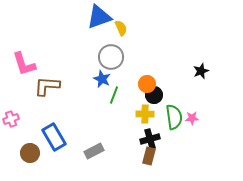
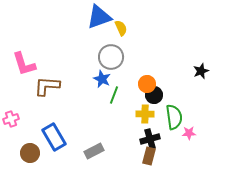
pink star: moved 3 px left, 15 px down
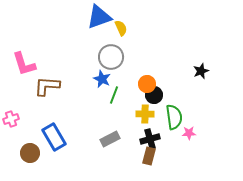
gray rectangle: moved 16 px right, 12 px up
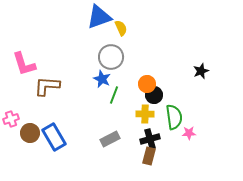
brown circle: moved 20 px up
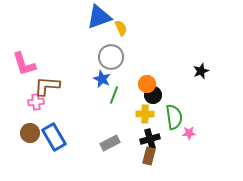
black circle: moved 1 px left
pink cross: moved 25 px right, 17 px up; rotated 14 degrees clockwise
gray rectangle: moved 4 px down
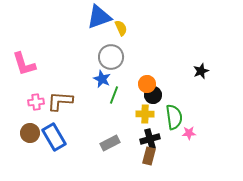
brown L-shape: moved 13 px right, 15 px down
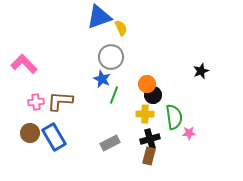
pink L-shape: rotated 152 degrees clockwise
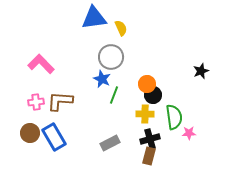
blue triangle: moved 5 px left, 1 px down; rotated 12 degrees clockwise
pink L-shape: moved 17 px right
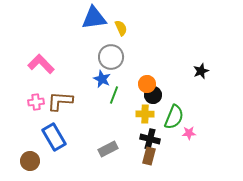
green semicircle: rotated 30 degrees clockwise
brown circle: moved 28 px down
black cross: rotated 30 degrees clockwise
gray rectangle: moved 2 px left, 6 px down
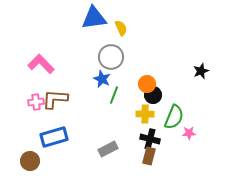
brown L-shape: moved 5 px left, 2 px up
blue rectangle: rotated 76 degrees counterclockwise
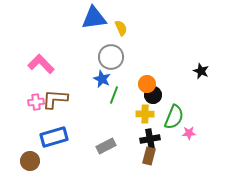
black star: rotated 28 degrees counterclockwise
black cross: rotated 24 degrees counterclockwise
gray rectangle: moved 2 px left, 3 px up
